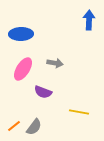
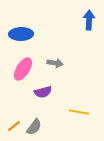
purple semicircle: rotated 36 degrees counterclockwise
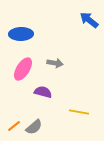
blue arrow: rotated 54 degrees counterclockwise
purple semicircle: rotated 150 degrees counterclockwise
gray semicircle: rotated 12 degrees clockwise
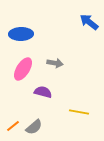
blue arrow: moved 2 px down
orange line: moved 1 px left
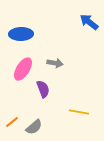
purple semicircle: moved 3 px up; rotated 54 degrees clockwise
orange line: moved 1 px left, 4 px up
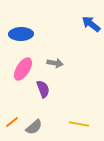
blue arrow: moved 2 px right, 2 px down
yellow line: moved 12 px down
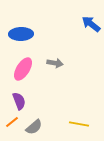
purple semicircle: moved 24 px left, 12 px down
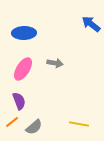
blue ellipse: moved 3 px right, 1 px up
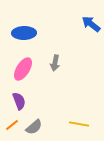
gray arrow: rotated 91 degrees clockwise
orange line: moved 3 px down
